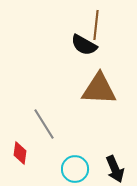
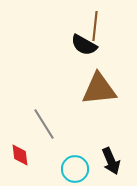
brown line: moved 1 px left, 1 px down
brown triangle: rotated 9 degrees counterclockwise
red diamond: moved 2 px down; rotated 15 degrees counterclockwise
black arrow: moved 4 px left, 8 px up
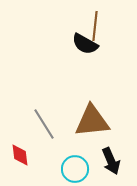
black semicircle: moved 1 px right, 1 px up
brown triangle: moved 7 px left, 32 px down
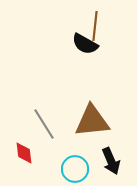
red diamond: moved 4 px right, 2 px up
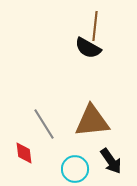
black semicircle: moved 3 px right, 4 px down
black arrow: rotated 12 degrees counterclockwise
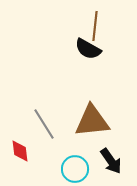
black semicircle: moved 1 px down
red diamond: moved 4 px left, 2 px up
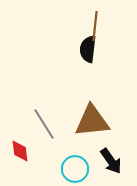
black semicircle: rotated 68 degrees clockwise
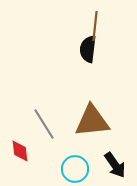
black arrow: moved 4 px right, 4 px down
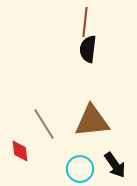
brown line: moved 10 px left, 4 px up
cyan circle: moved 5 px right
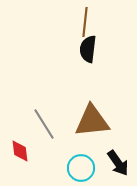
black arrow: moved 3 px right, 2 px up
cyan circle: moved 1 px right, 1 px up
